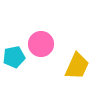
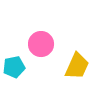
cyan pentagon: moved 10 px down
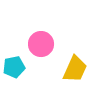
yellow trapezoid: moved 2 px left, 3 px down
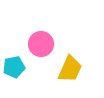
yellow trapezoid: moved 5 px left
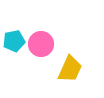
cyan pentagon: moved 26 px up
